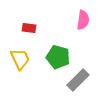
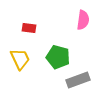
gray rectangle: rotated 25 degrees clockwise
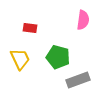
red rectangle: moved 1 px right
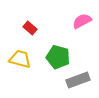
pink semicircle: moved 1 px left, 1 px down; rotated 126 degrees counterclockwise
red rectangle: rotated 32 degrees clockwise
yellow trapezoid: rotated 50 degrees counterclockwise
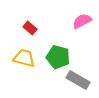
yellow trapezoid: moved 4 px right, 1 px up
gray rectangle: rotated 50 degrees clockwise
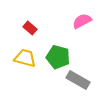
yellow trapezoid: moved 1 px right
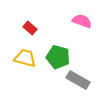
pink semicircle: rotated 48 degrees clockwise
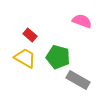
red rectangle: moved 7 px down
yellow trapezoid: rotated 15 degrees clockwise
